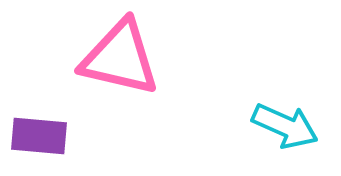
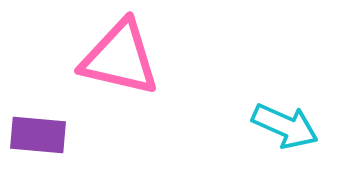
purple rectangle: moved 1 px left, 1 px up
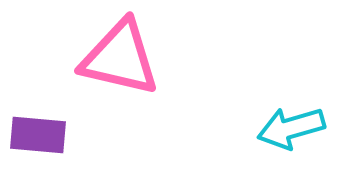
cyan arrow: moved 6 px right, 2 px down; rotated 140 degrees clockwise
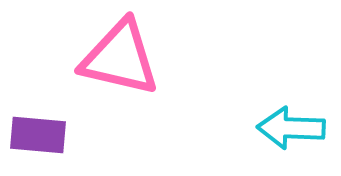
cyan arrow: rotated 18 degrees clockwise
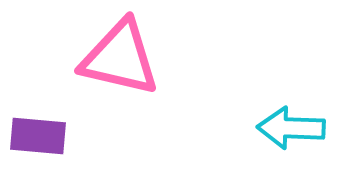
purple rectangle: moved 1 px down
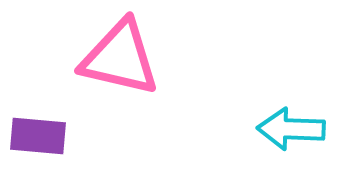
cyan arrow: moved 1 px down
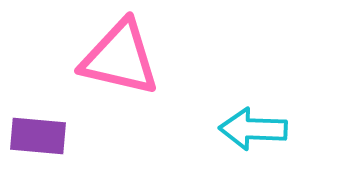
cyan arrow: moved 38 px left
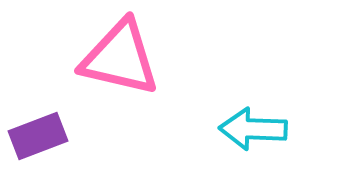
purple rectangle: rotated 26 degrees counterclockwise
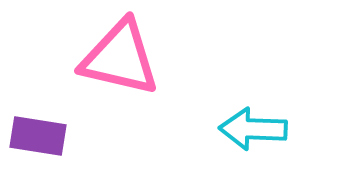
purple rectangle: rotated 30 degrees clockwise
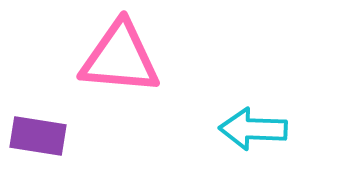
pink triangle: rotated 8 degrees counterclockwise
